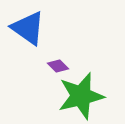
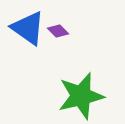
purple diamond: moved 35 px up
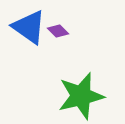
blue triangle: moved 1 px right, 1 px up
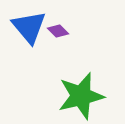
blue triangle: rotated 15 degrees clockwise
